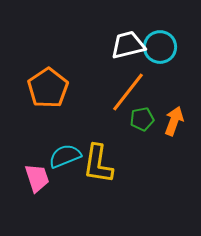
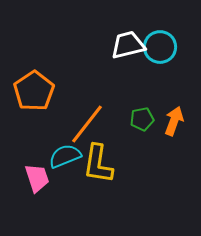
orange pentagon: moved 14 px left, 3 px down
orange line: moved 41 px left, 32 px down
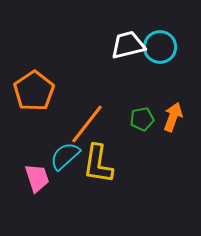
orange arrow: moved 1 px left, 4 px up
cyan semicircle: rotated 20 degrees counterclockwise
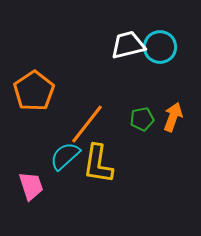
pink trapezoid: moved 6 px left, 8 px down
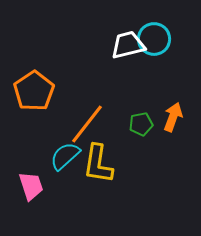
cyan circle: moved 6 px left, 8 px up
green pentagon: moved 1 px left, 5 px down
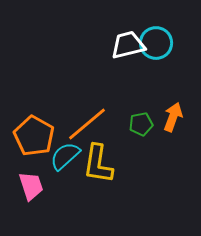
cyan circle: moved 2 px right, 4 px down
orange pentagon: moved 45 px down; rotated 9 degrees counterclockwise
orange line: rotated 12 degrees clockwise
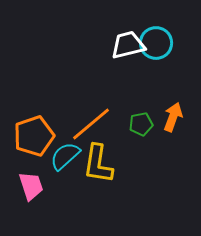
orange line: moved 4 px right
orange pentagon: rotated 24 degrees clockwise
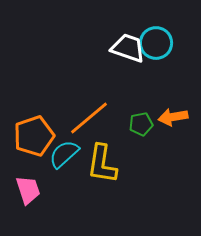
white trapezoid: moved 3 px down; rotated 33 degrees clockwise
orange arrow: rotated 120 degrees counterclockwise
orange line: moved 2 px left, 6 px up
cyan semicircle: moved 1 px left, 2 px up
yellow L-shape: moved 4 px right
pink trapezoid: moved 3 px left, 4 px down
